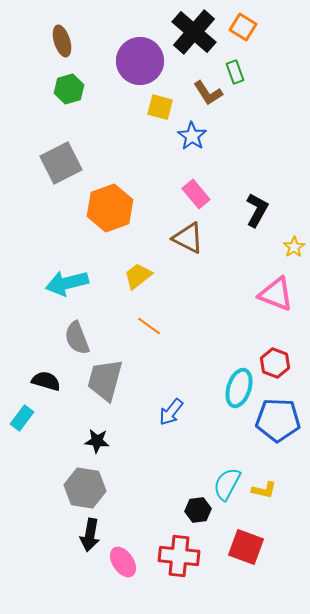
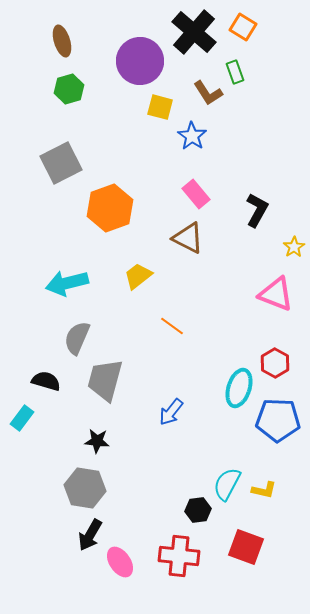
orange line: moved 23 px right
gray semicircle: rotated 44 degrees clockwise
red hexagon: rotated 8 degrees clockwise
black arrow: rotated 20 degrees clockwise
pink ellipse: moved 3 px left
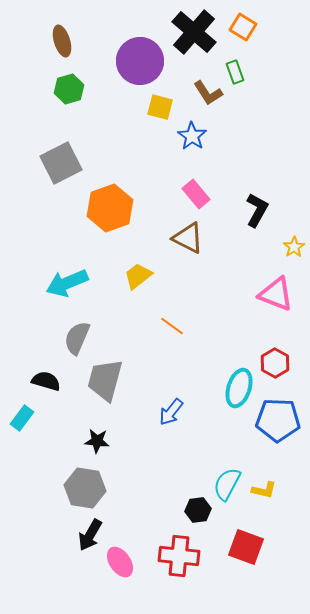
cyan arrow: rotated 9 degrees counterclockwise
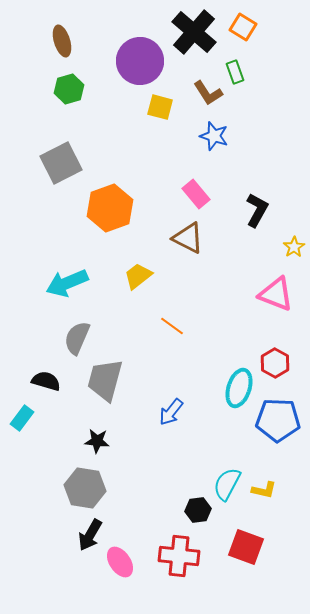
blue star: moved 22 px right; rotated 16 degrees counterclockwise
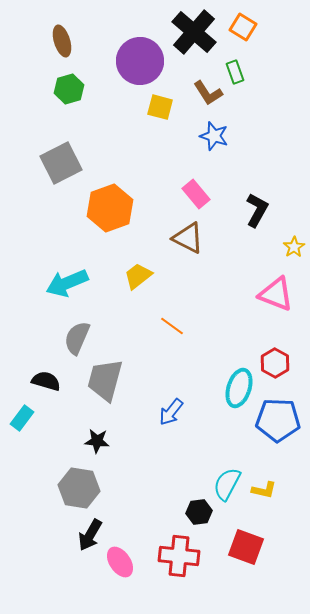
gray hexagon: moved 6 px left
black hexagon: moved 1 px right, 2 px down
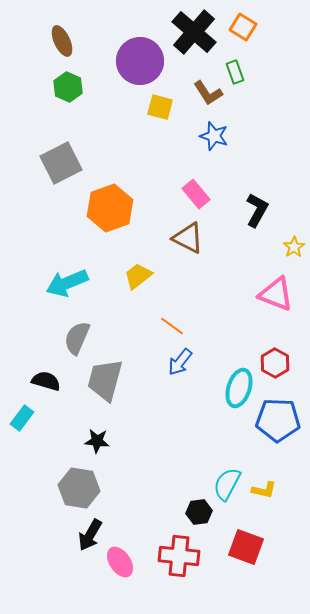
brown ellipse: rotated 8 degrees counterclockwise
green hexagon: moved 1 px left, 2 px up; rotated 20 degrees counterclockwise
blue arrow: moved 9 px right, 50 px up
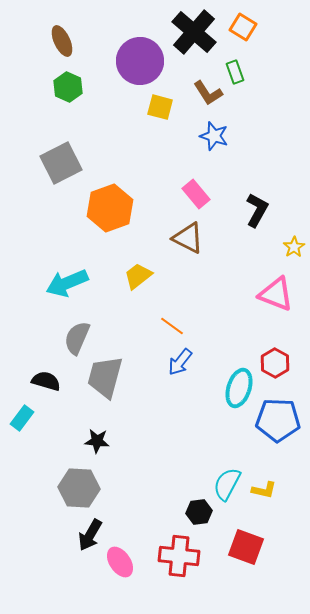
gray trapezoid: moved 3 px up
gray hexagon: rotated 6 degrees counterclockwise
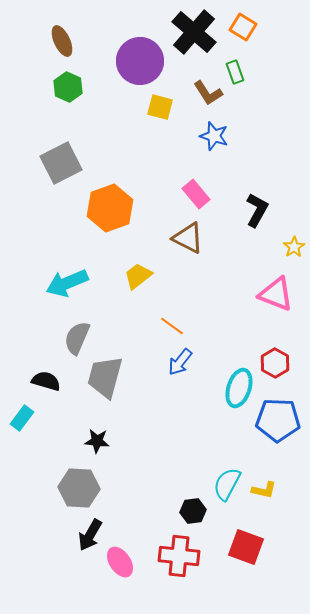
black hexagon: moved 6 px left, 1 px up
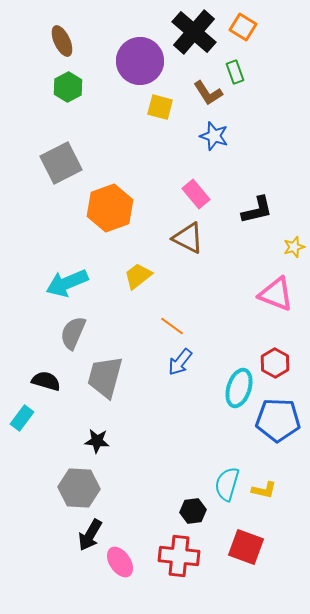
green hexagon: rotated 8 degrees clockwise
black L-shape: rotated 48 degrees clockwise
yellow star: rotated 15 degrees clockwise
gray semicircle: moved 4 px left, 5 px up
cyan semicircle: rotated 12 degrees counterclockwise
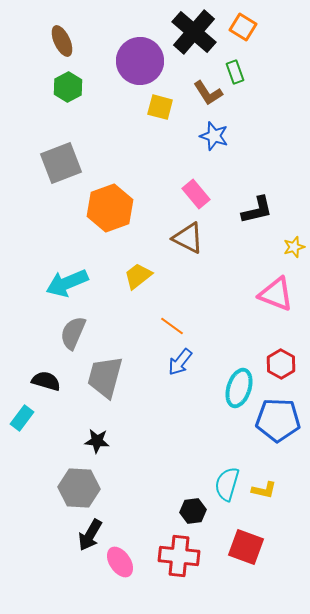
gray square: rotated 6 degrees clockwise
red hexagon: moved 6 px right, 1 px down
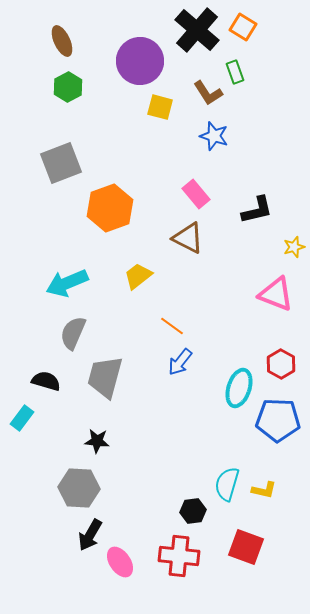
black cross: moved 3 px right, 2 px up
